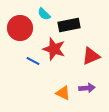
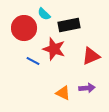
red circle: moved 4 px right
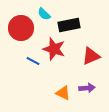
red circle: moved 3 px left
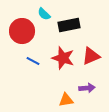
red circle: moved 1 px right, 3 px down
red star: moved 9 px right, 9 px down
orange triangle: moved 3 px right, 7 px down; rotated 35 degrees counterclockwise
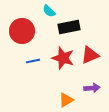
cyan semicircle: moved 5 px right, 3 px up
black rectangle: moved 2 px down
red triangle: moved 1 px left, 1 px up
blue line: rotated 40 degrees counterclockwise
purple arrow: moved 5 px right
orange triangle: rotated 21 degrees counterclockwise
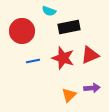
cyan semicircle: rotated 24 degrees counterclockwise
orange triangle: moved 3 px right, 5 px up; rotated 14 degrees counterclockwise
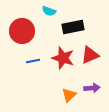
black rectangle: moved 4 px right
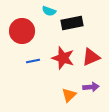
black rectangle: moved 1 px left, 4 px up
red triangle: moved 1 px right, 2 px down
purple arrow: moved 1 px left, 1 px up
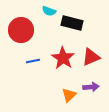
black rectangle: rotated 25 degrees clockwise
red circle: moved 1 px left, 1 px up
red star: rotated 15 degrees clockwise
